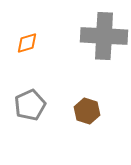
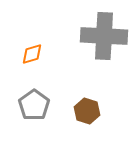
orange diamond: moved 5 px right, 11 px down
gray pentagon: moved 4 px right; rotated 12 degrees counterclockwise
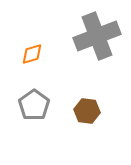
gray cross: moved 7 px left; rotated 24 degrees counterclockwise
brown hexagon: rotated 10 degrees counterclockwise
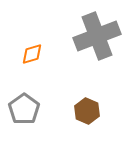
gray pentagon: moved 10 px left, 4 px down
brown hexagon: rotated 15 degrees clockwise
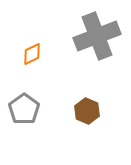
orange diamond: rotated 10 degrees counterclockwise
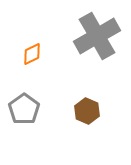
gray cross: rotated 9 degrees counterclockwise
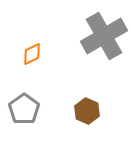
gray cross: moved 7 px right
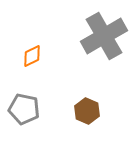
orange diamond: moved 2 px down
gray pentagon: rotated 24 degrees counterclockwise
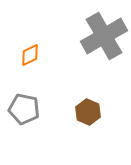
orange diamond: moved 2 px left, 1 px up
brown hexagon: moved 1 px right, 1 px down
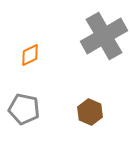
brown hexagon: moved 2 px right
